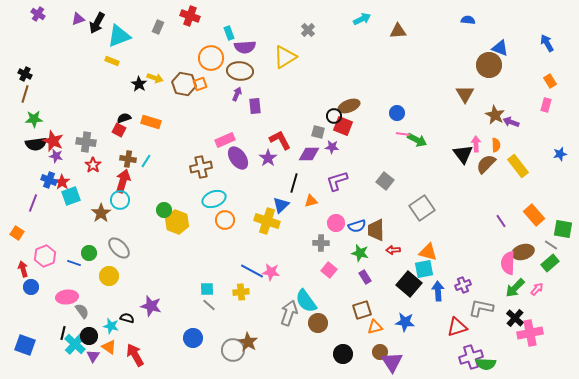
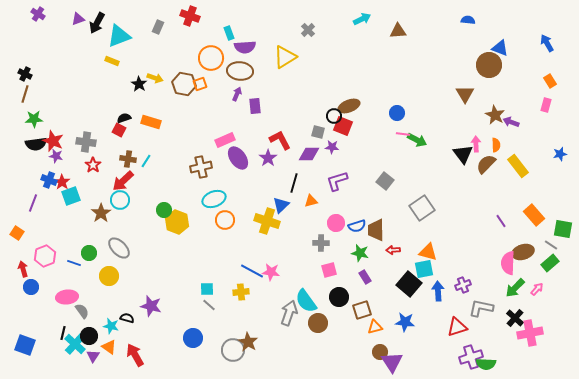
red arrow at (123, 181): rotated 150 degrees counterclockwise
pink square at (329, 270): rotated 35 degrees clockwise
black circle at (343, 354): moved 4 px left, 57 px up
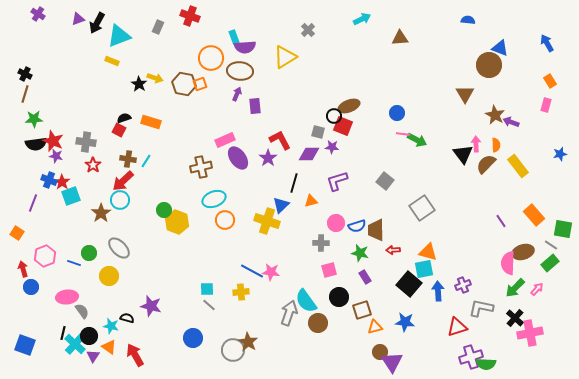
brown triangle at (398, 31): moved 2 px right, 7 px down
cyan rectangle at (229, 33): moved 5 px right, 4 px down
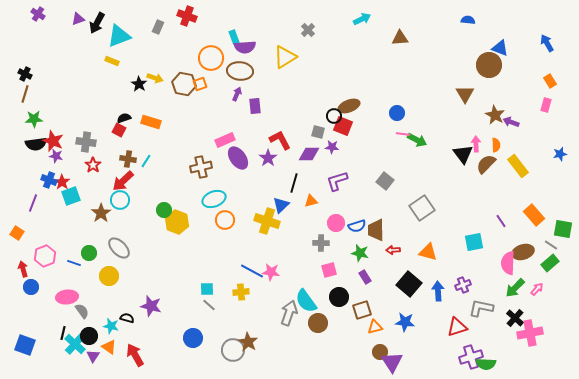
red cross at (190, 16): moved 3 px left
cyan square at (424, 269): moved 50 px right, 27 px up
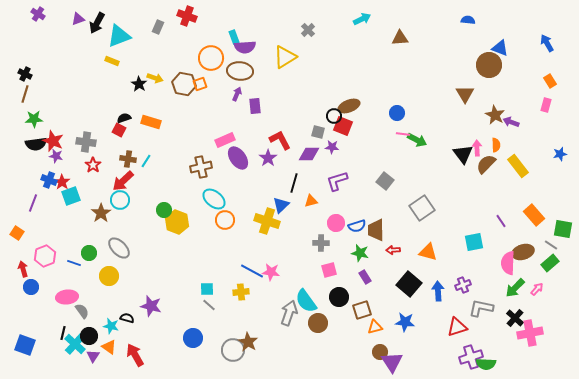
pink arrow at (476, 144): moved 1 px right, 4 px down
cyan ellipse at (214, 199): rotated 60 degrees clockwise
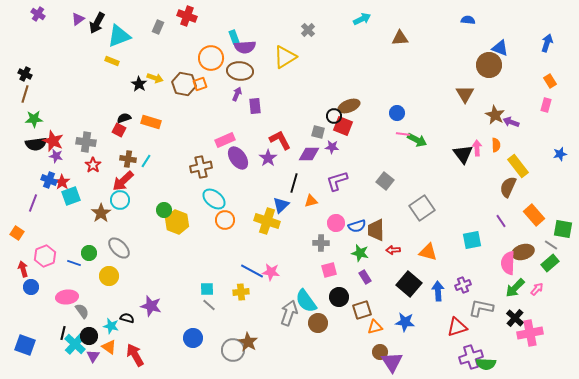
purple triangle at (78, 19): rotated 16 degrees counterclockwise
blue arrow at (547, 43): rotated 48 degrees clockwise
brown semicircle at (486, 164): moved 22 px right, 23 px down; rotated 20 degrees counterclockwise
cyan square at (474, 242): moved 2 px left, 2 px up
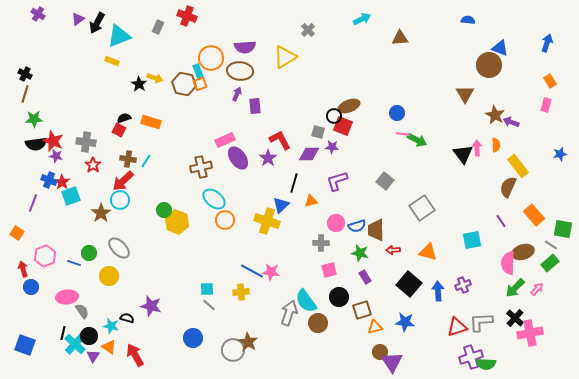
cyan rectangle at (234, 37): moved 36 px left, 34 px down
gray L-shape at (481, 308): moved 14 px down; rotated 15 degrees counterclockwise
